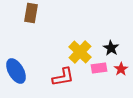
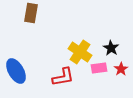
yellow cross: rotated 10 degrees counterclockwise
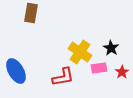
red star: moved 1 px right, 3 px down
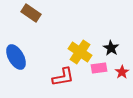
brown rectangle: rotated 66 degrees counterclockwise
blue ellipse: moved 14 px up
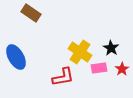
red star: moved 3 px up
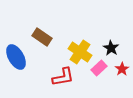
brown rectangle: moved 11 px right, 24 px down
pink rectangle: rotated 35 degrees counterclockwise
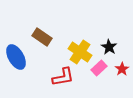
black star: moved 2 px left, 1 px up
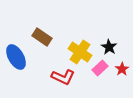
pink rectangle: moved 1 px right
red L-shape: rotated 35 degrees clockwise
